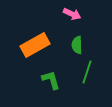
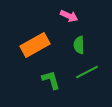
pink arrow: moved 3 px left, 2 px down
green semicircle: moved 2 px right
green line: rotated 45 degrees clockwise
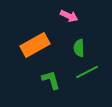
green semicircle: moved 3 px down
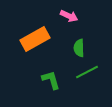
orange rectangle: moved 6 px up
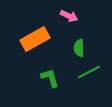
green line: moved 2 px right
green L-shape: moved 1 px left, 2 px up
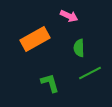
green line: moved 1 px right, 1 px down
green L-shape: moved 5 px down
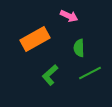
green L-shape: moved 8 px up; rotated 115 degrees counterclockwise
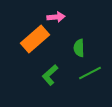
pink arrow: moved 13 px left, 1 px down; rotated 30 degrees counterclockwise
orange rectangle: rotated 12 degrees counterclockwise
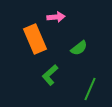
orange rectangle: rotated 72 degrees counterclockwise
green semicircle: rotated 126 degrees counterclockwise
green line: moved 16 px down; rotated 40 degrees counterclockwise
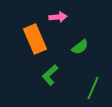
pink arrow: moved 2 px right
green semicircle: moved 1 px right, 1 px up
green line: moved 3 px right, 1 px up
